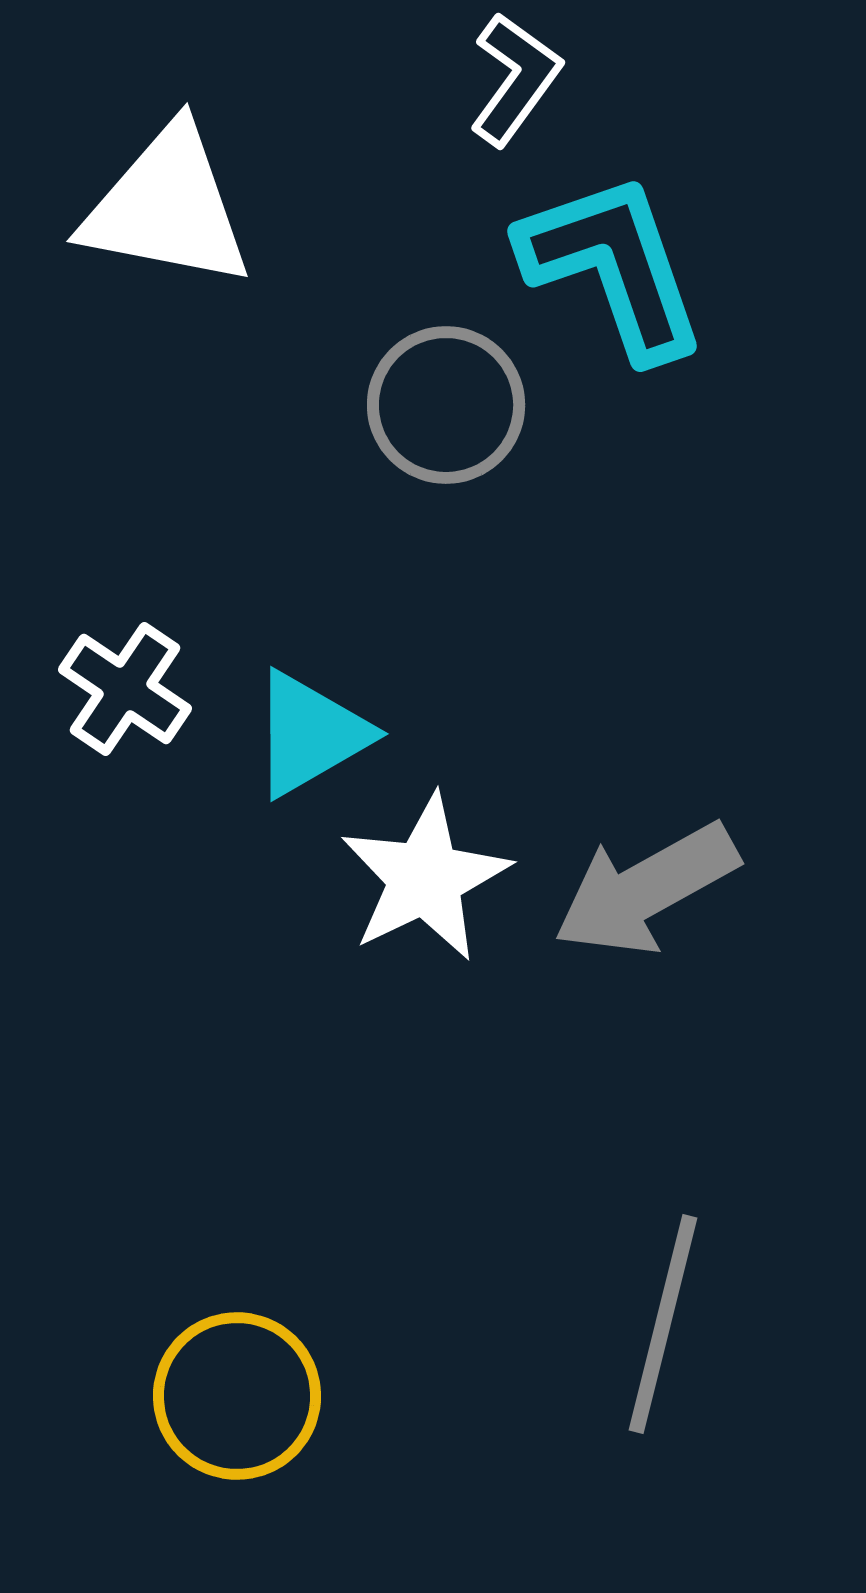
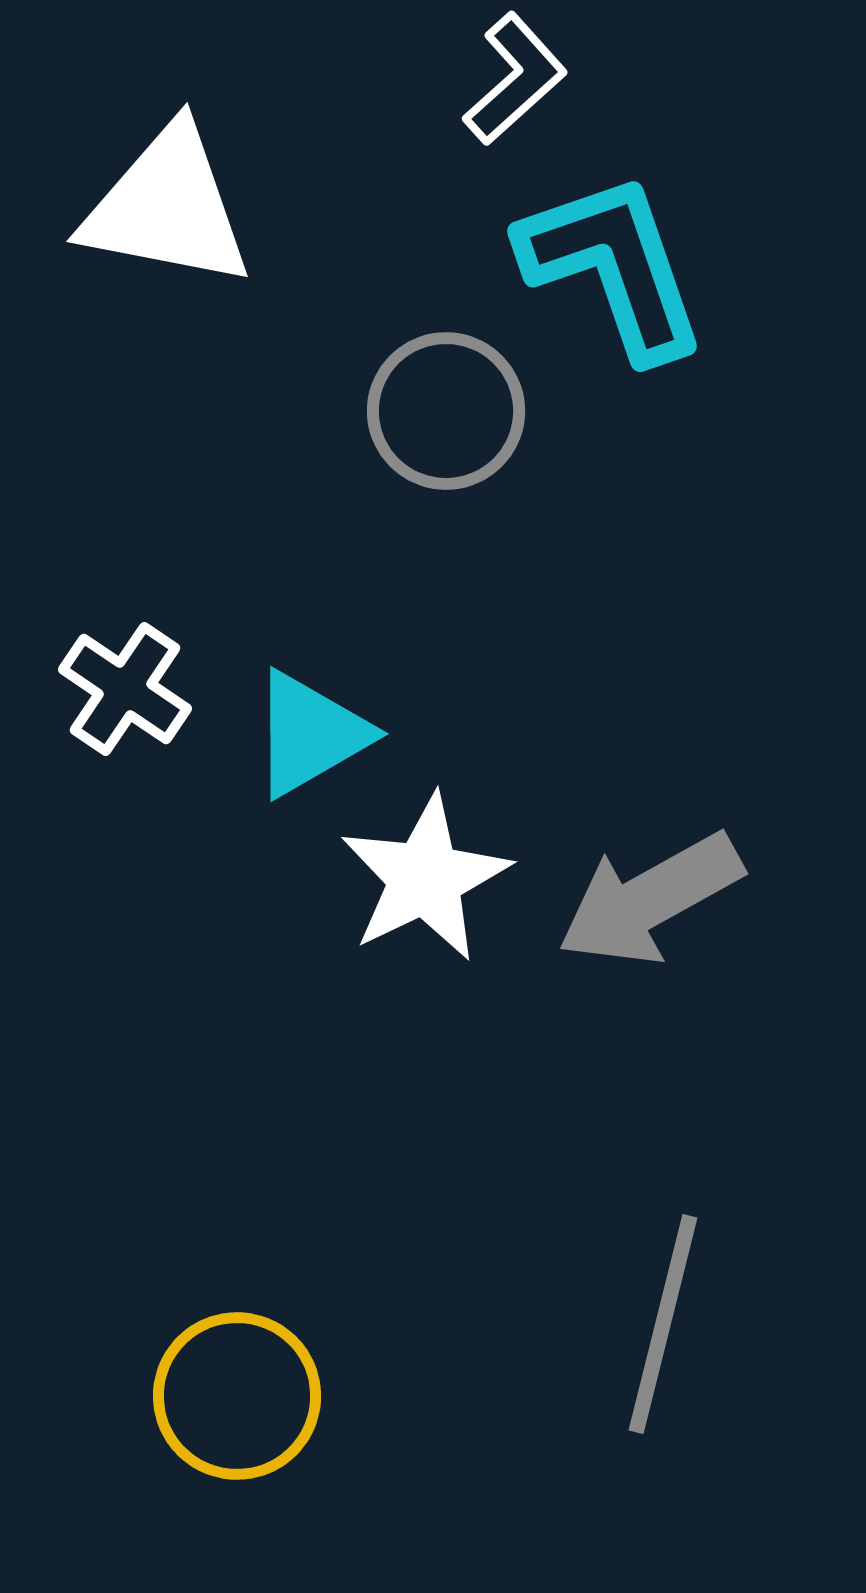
white L-shape: rotated 12 degrees clockwise
gray circle: moved 6 px down
gray arrow: moved 4 px right, 10 px down
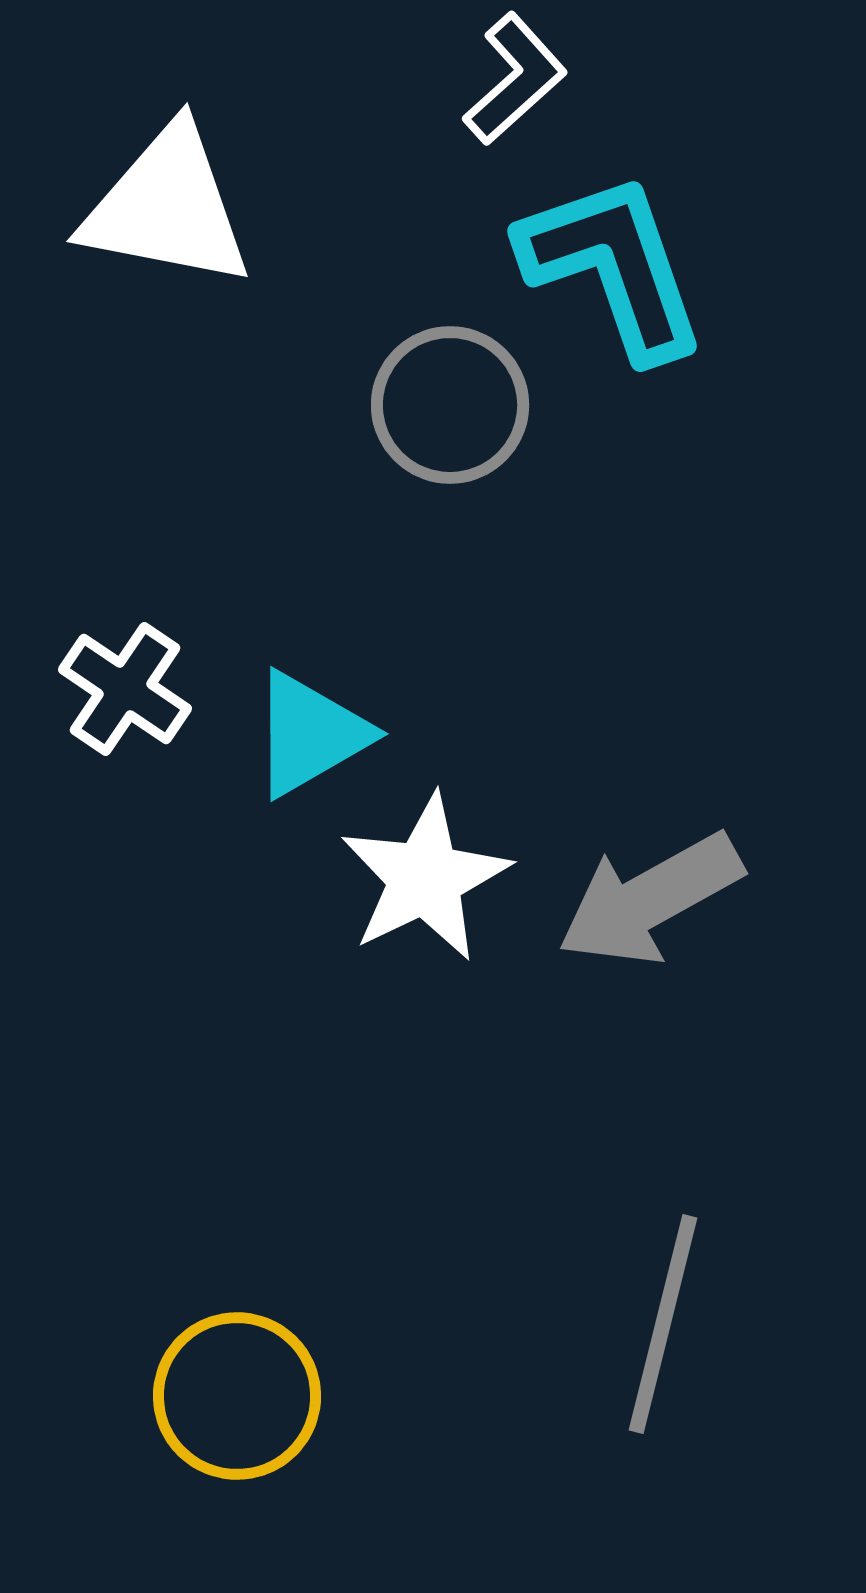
gray circle: moved 4 px right, 6 px up
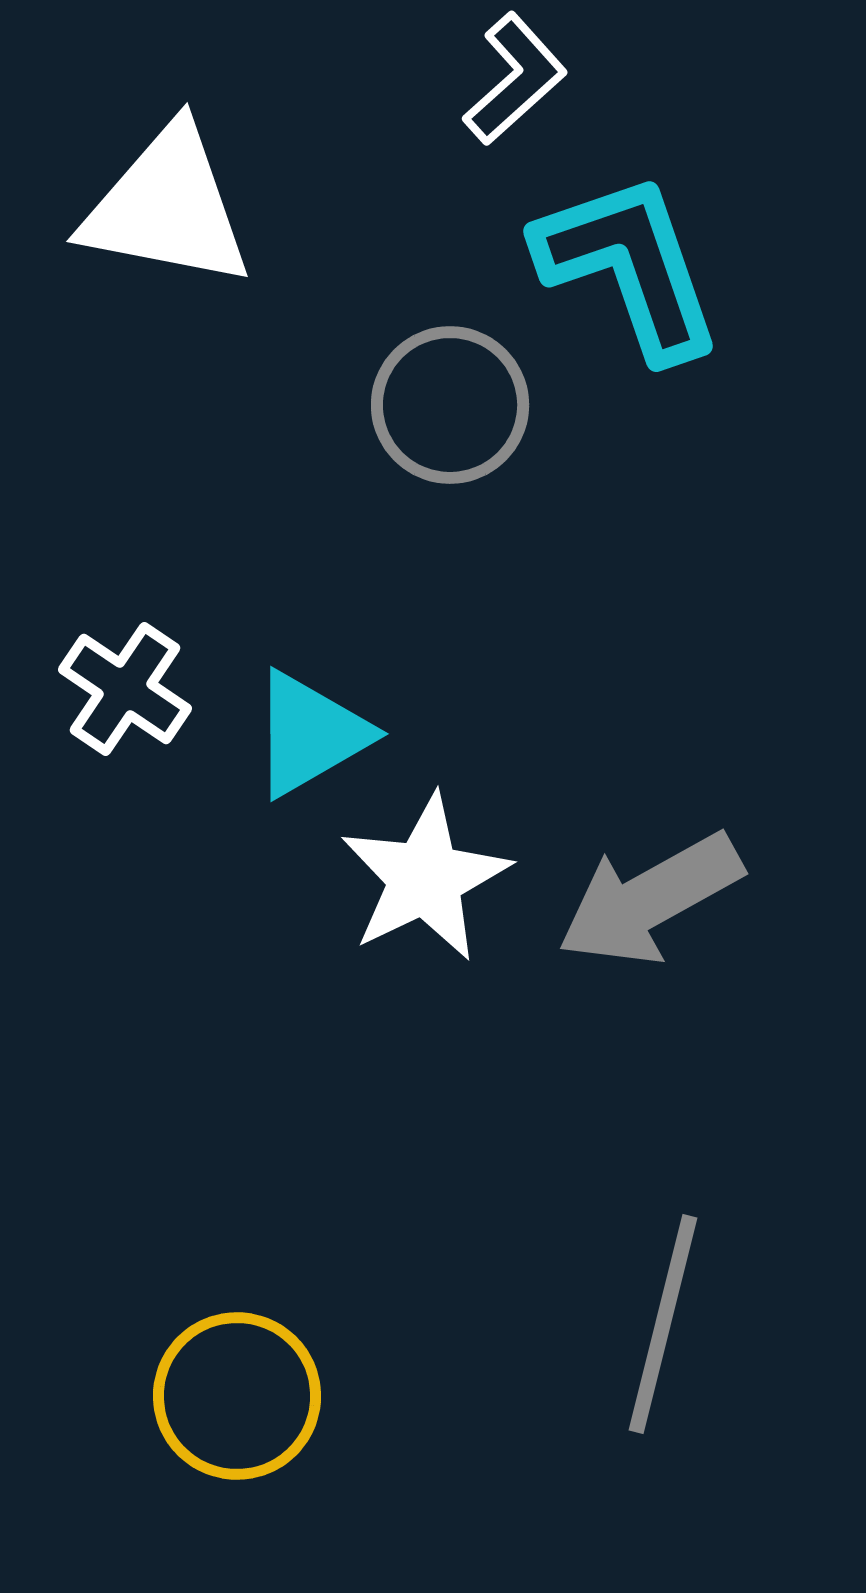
cyan L-shape: moved 16 px right
